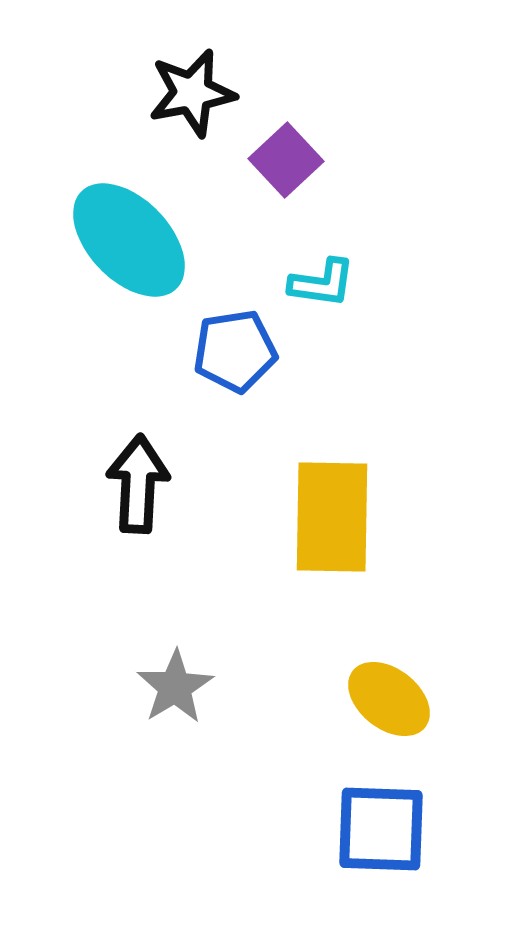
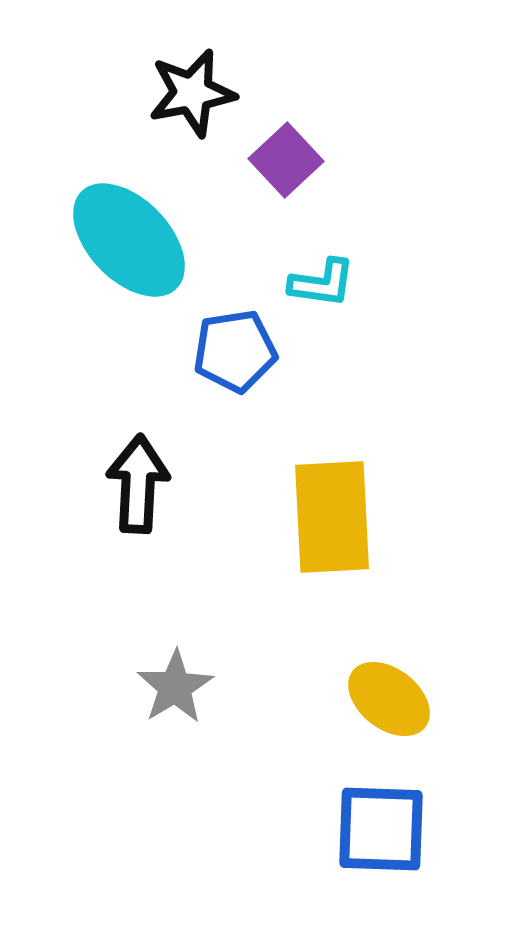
yellow rectangle: rotated 4 degrees counterclockwise
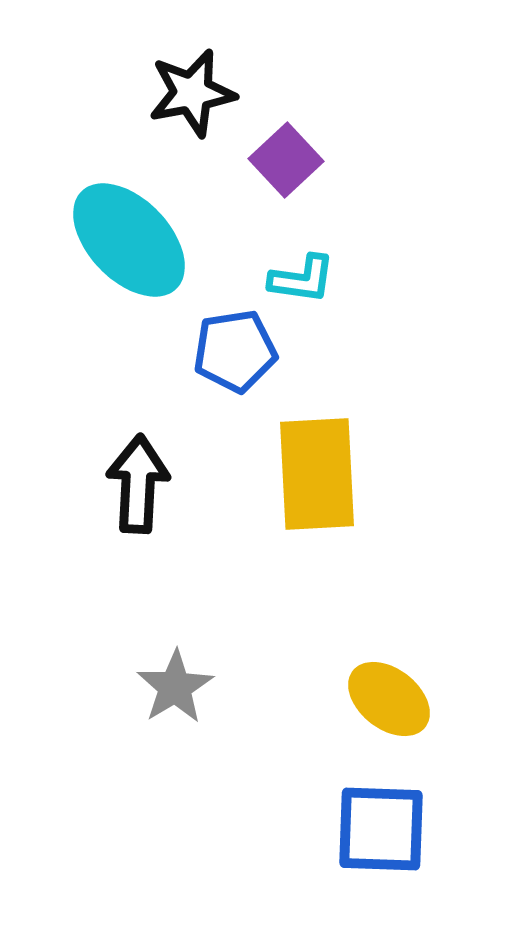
cyan L-shape: moved 20 px left, 4 px up
yellow rectangle: moved 15 px left, 43 px up
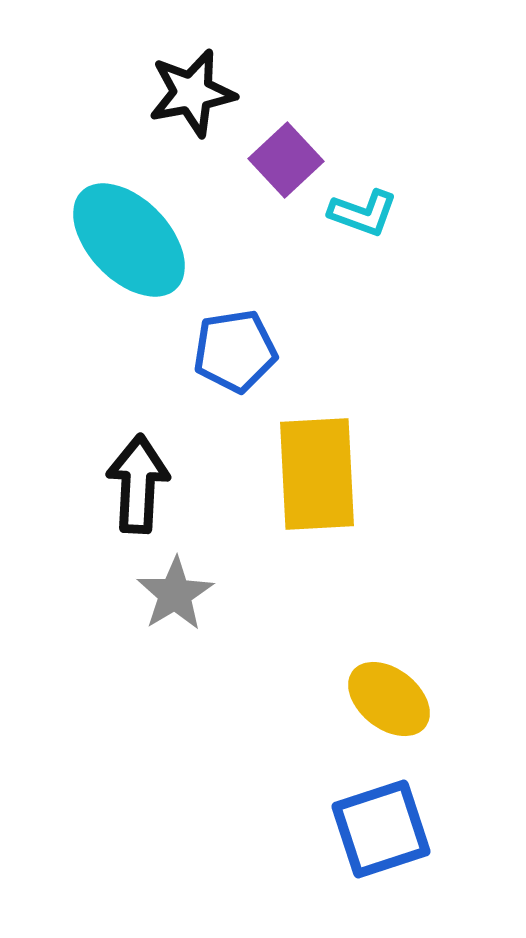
cyan L-shape: moved 61 px right, 66 px up; rotated 12 degrees clockwise
gray star: moved 93 px up
blue square: rotated 20 degrees counterclockwise
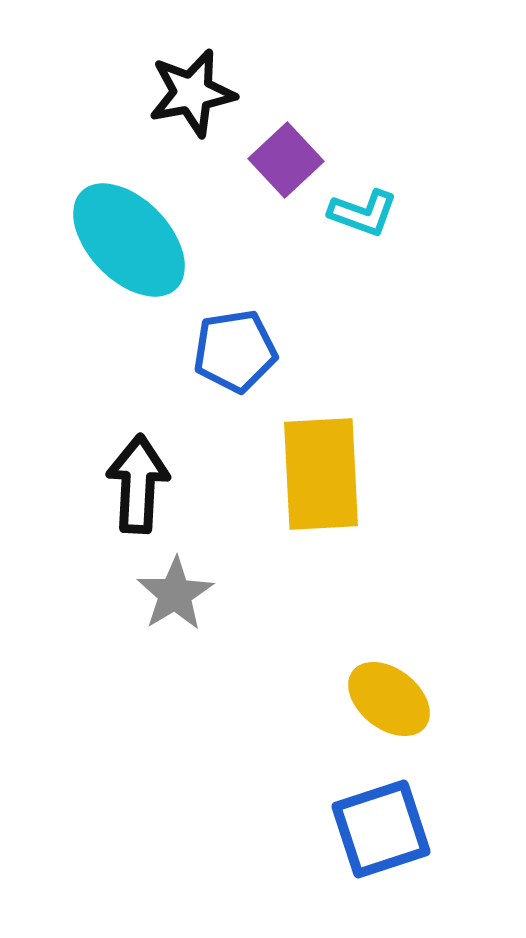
yellow rectangle: moved 4 px right
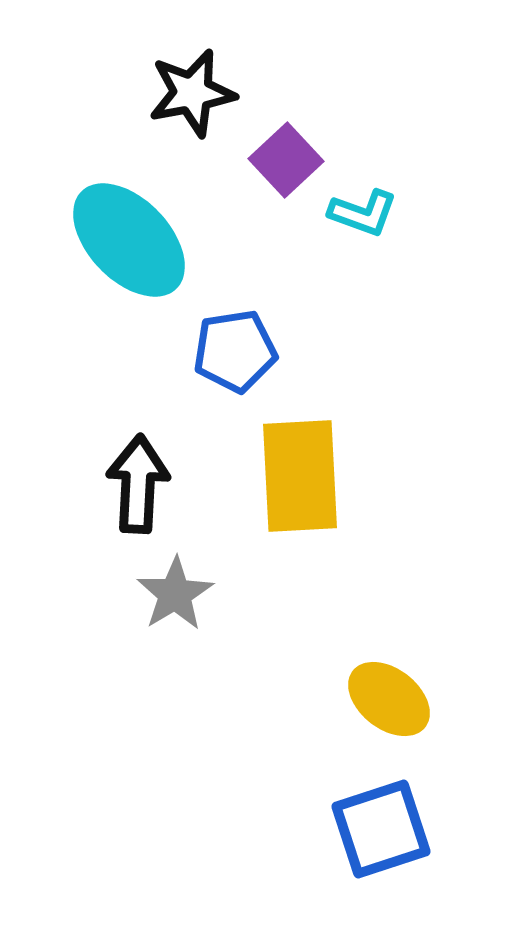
yellow rectangle: moved 21 px left, 2 px down
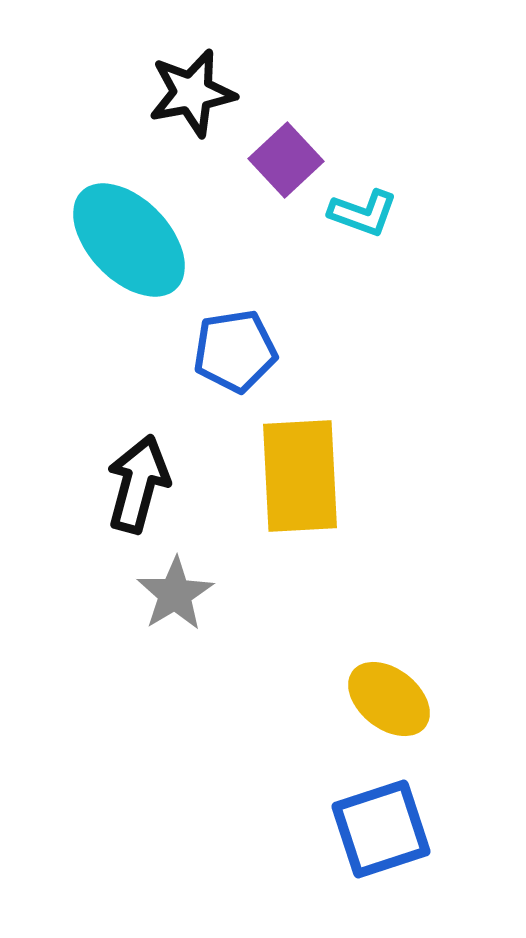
black arrow: rotated 12 degrees clockwise
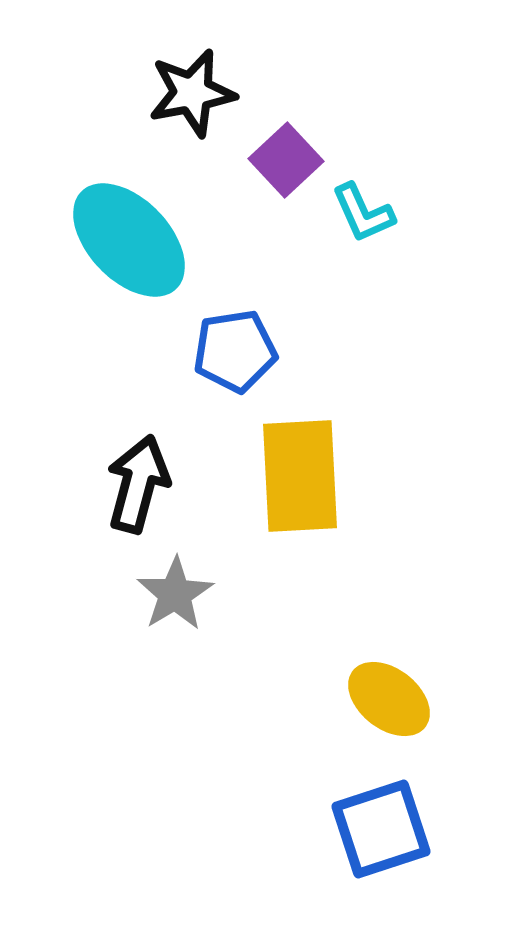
cyan L-shape: rotated 46 degrees clockwise
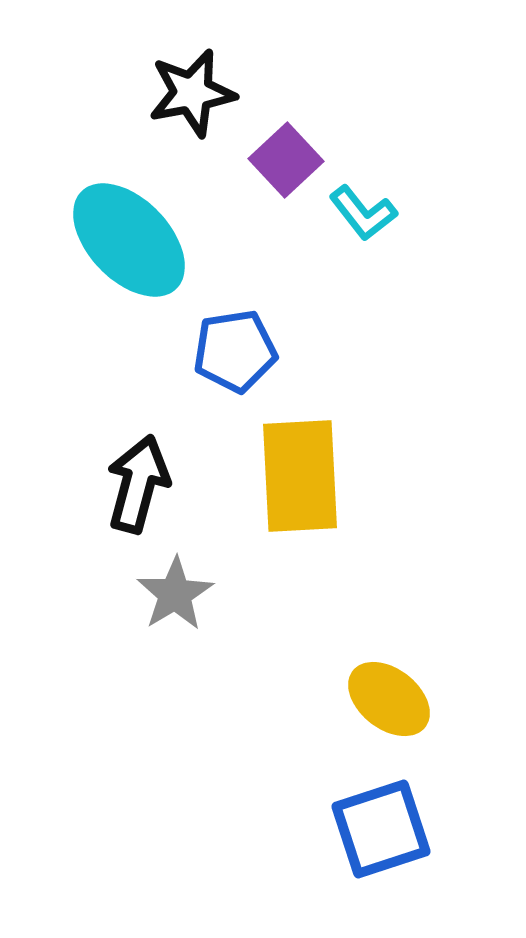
cyan L-shape: rotated 14 degrees counterclockwise
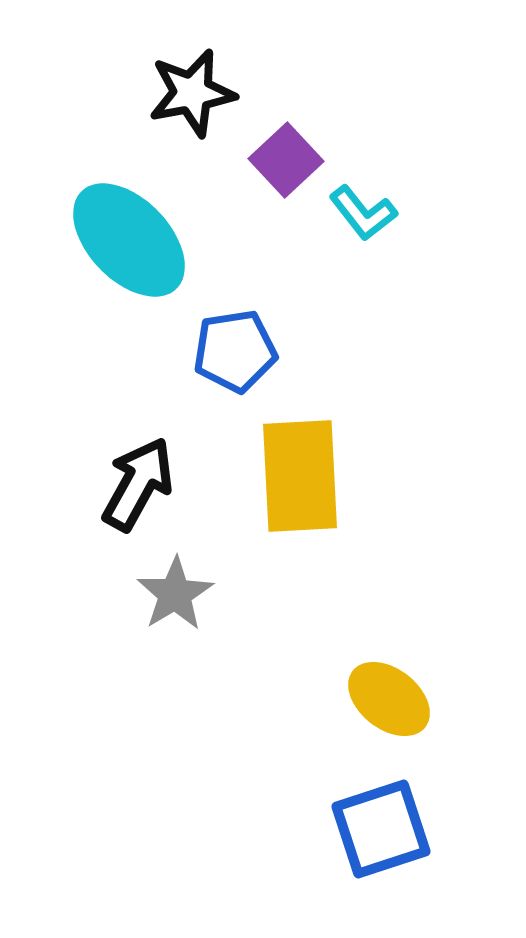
black arrow: rotated 14 degrees clockwise
